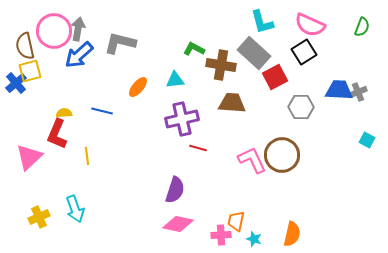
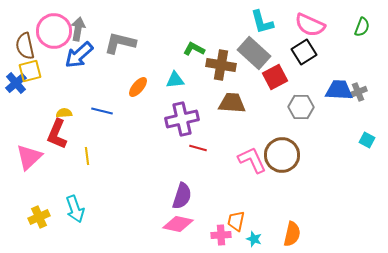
purple semicircle: moved 7 px right, 6 px down
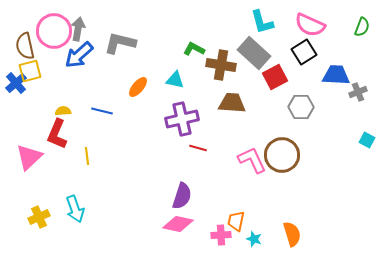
cyan triangle: rotated 18 degrees clockwise
blue trapezoid: moved 3 px left, 15 px up
yellow semicircle: moved 1 px left, 2 px up
orange semicircle: rotated 30 degrees counterclockwise
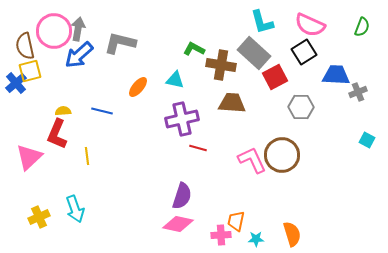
cyan star: moved 2 px right; rotated 21 degrees counterclockwise
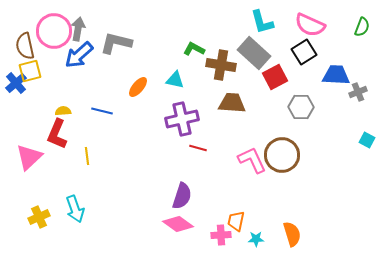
gray L-shape: moved 4 px left
pink diamond: rotated 24 degrees clockwise
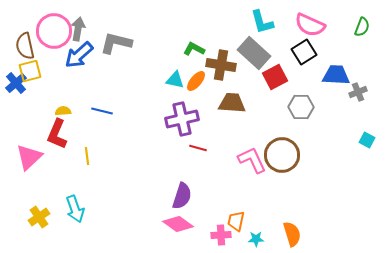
orange ellipse: moved 58 px right, 6 px up
yellow cross: rotated 10 degrees counterclockwise
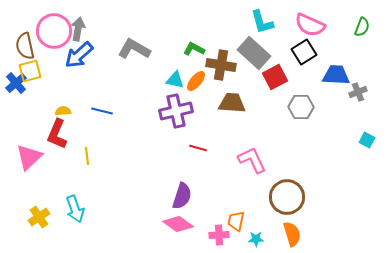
gray L-shape: moved 18 px right, 6 px down; rotated 16 degrees clockwise
purple cross: moved 6 px left, 8 px up
brown circle: moved 5 px right, 42 px down
pink cross: moved 2 px left
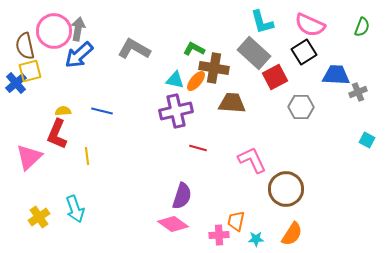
brown cross: moved 7 px left, 3 px down
brown circle: moved 1 px left, 8 px up
pink diamond: moved 5 px left
orange semicircle: rotated 50 degrees clockwise
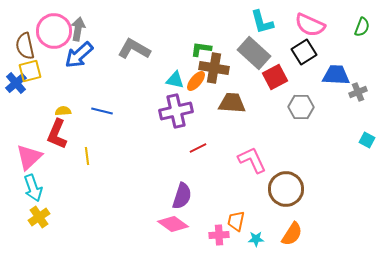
green L-shape: moved 7 px right; rotated 20 degrees counterclockwise
red line: rotated 42 degrees counterclockwise
cyan arrow: moved 42 px left, 21 px up
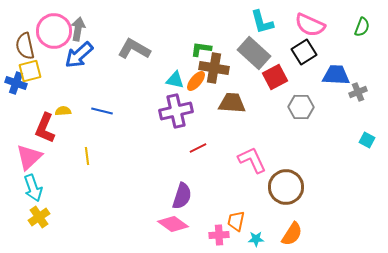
blue cross: rotated 30 degrees counterclockwise
red L-shape: moved 12 px left, 6 px up
brown circle: moved 2 px up
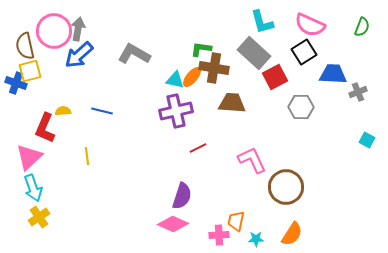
gray L-shape: moved 5 px down
blue trapezoid: moved 3 px left, 1 px up
orange ellipse: moved 4 px left, 4 px up
pink diamond: rotated 12 degrees counterclockwise
